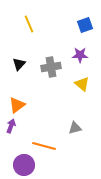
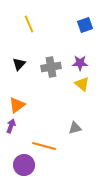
purple star: moved 8 px down
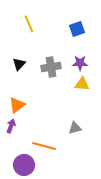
blue square: moved 8 px left, 4 px down
yellow triangle: rotated 35 degrees counterclockwise
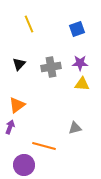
purple arrow: moved 1 px left, 1 px down
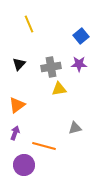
blue square: moved 4 px right, 7 px down; rotated 21 degrees counterclockwise
purple star: moved 1 px left, 1 px down
yellow triangle: moved 23 px left, 5 px down; rotated 14 degrees counterclockwise
purple arrow: moved 5 px right, 6 px down
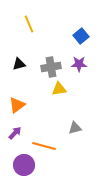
black triangle: rotated 32 degrees clockwise
purple arrow: rotated 24 degrees clockwise
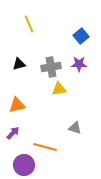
orange triangle: rotated 24 degrees clockwise
gray triangle: rotated 32 degrees clockwise
purple arrow: moved 2 px left
orange line: moved 1 px right, 1 px down
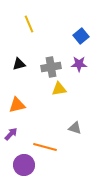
purple arrow: moved 2 px left, 1 px down
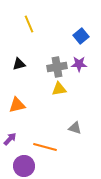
gray cross: moved 6 px right
purple arrow: moved 1 px left, 5 px down
purple circle: moved 1 px down
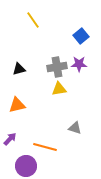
yellow line: moved 4 px right, 4 px up; rotated 12 degrees counterclockwise
black triangle: moved 5 px down
purple circle: moved 2 px right
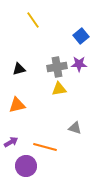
purple arrow: moved 1 px right, 3 px down; rotated 16 degrees clockwise
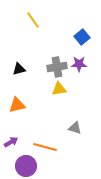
blue square: moved 1 px right, 1 px down
